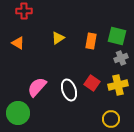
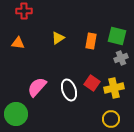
orange triangle: rotated 24 degrees counterclockwise
yellow cross: moved 4 px left, 3 px down
green circle: moved 2 px left, 1 px down
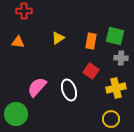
green square: moved 2 px left
orange triangle: moved 1 px up
gray cross: rotated 24 degrees clockwise
red square: moved 1 px left, 12 px up
yellow cross: moved 2 px right
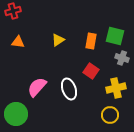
red cross: moved 11 px left; rotated 14 degrees counterclockwise
yellow triangle: moved 2 px down
gray cross: moved 1 px right; rotated 16 degrees clockwise
white ellipse: moved 1 px up
yellow circle: moved 1 px left, 4 px up
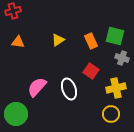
orange rectangle: rotated 35 degrees counterclockwise
yellow circle: moved 1 px right, 1 px up
